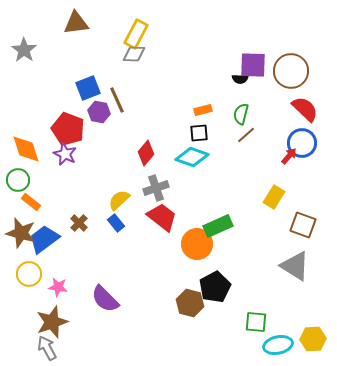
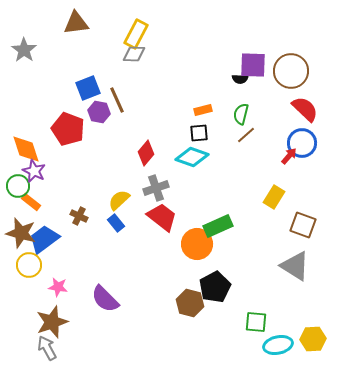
purple star at (65, 154): moved 31 px left, 17 px down
green circle at (18, 180): moved 6 px down
brown cross at (79, 223): moved 7 px up; rotated 18 degrees counterclockwise
yellow circle at (29, 274): moved 9 px up
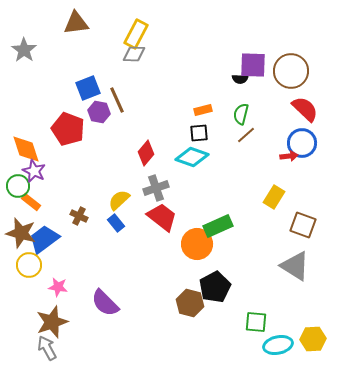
red arrow at (289, 156): rotated 42 degrees clockwise
purple semicircle at (105, 299): moved 4 px down
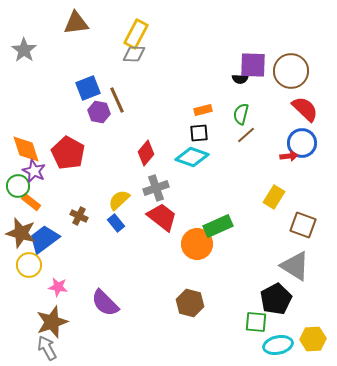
red pentagon at (68, 129): moved 24 px down; rotated 8 degrees clockwise
black pentagon at (215, 287): moved 61 px right, 12 px down
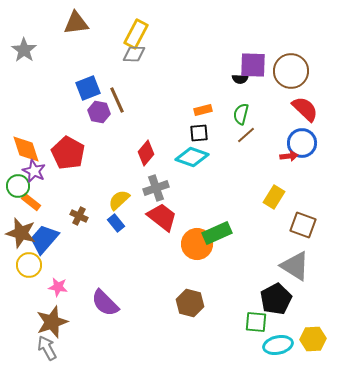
green rectangle at (218, 226): moved 1 px left, 7 px down
blue trapezoid at (44, 239): rotated 12 degrees counterclockwise
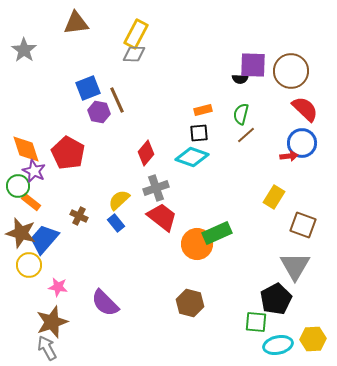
gray triangle at (295, 266): rotated 28 degrees clockwise
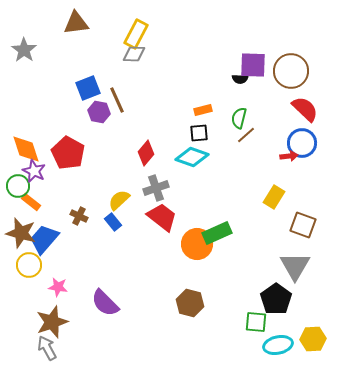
green semicircle at (241, 114): moved 2 px left, 4 px down
blue rectangle at (116, 223): moved 3 px left, 1 px up
black pentagon at (276, 299): rotated 8 degrees counterclockwise
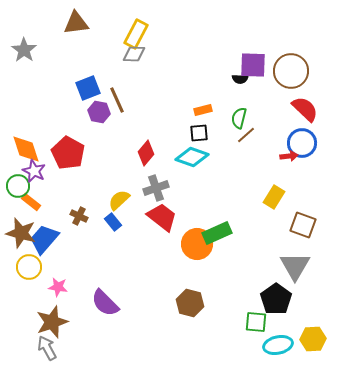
yellow circle at (29, 265): moved 2 px down
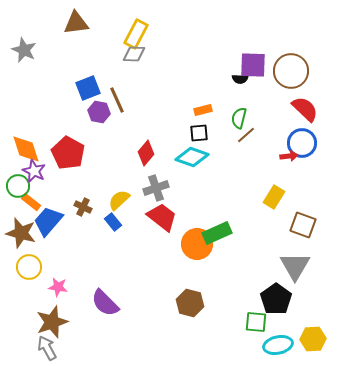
gray star at (24, 50): rotated 10 degrees counterclockwise
brown cross at (79, 216): moved 4 px right, 9 px up
blue trapezoid at (44, 239): moved 4 px right, 18 px up
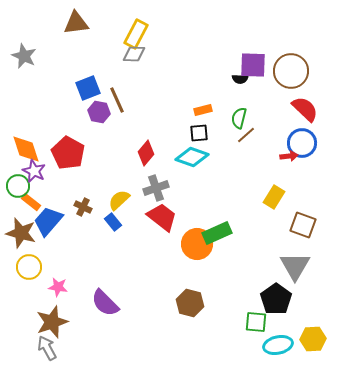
gray star at (24, 50): moved 6 px down
